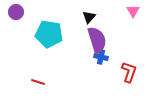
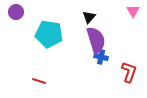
purple semicircle: moved 1 px left
red line: moved 1 px right, 1 px up
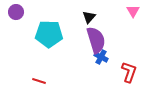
cyan pentagon: rotated 8 degrees counterclockwise
blue cross: rotated 16 degrees clockwise
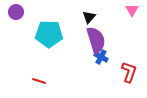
pink triangle: moved 1 px left, 1 px up
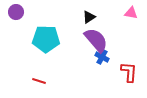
pink triangle: moved 1 px left, 3 px down; rotated 48 degrees counterclockwise
black triangle: rotated 16 degrees clockwise
cyan pentagon: moved 3 px left, 5 px down
purple semicircle: rotated 24 degrees counterclockwise
blue cross: moved 1 px right
red L-shape: rotated 15 degrees counterclockwise
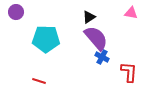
purple semicircle: moved 2 px up
